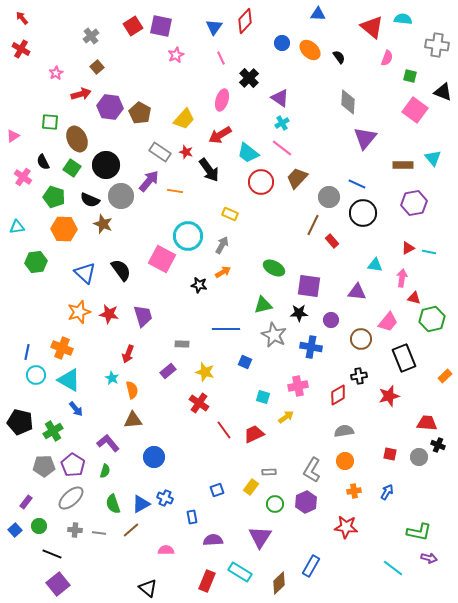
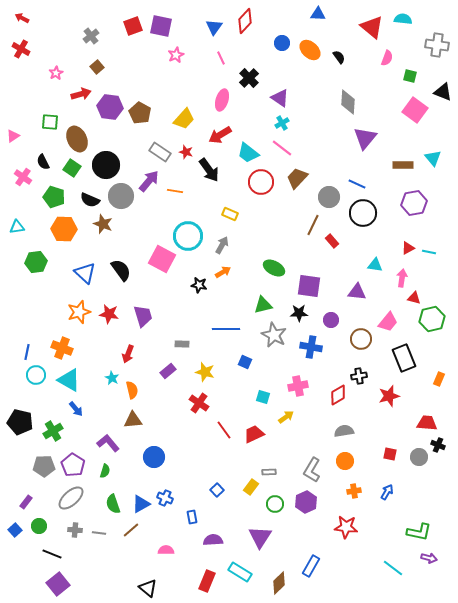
red arrow at (22, 18): rotated 24 degrees counterclockwise
red square at (133, 26): rotated 12 degrees clockwise
orange rectangle at (445, 376): moved 6 px left, 3 px down; rotated 24 degrees counterclockwise
blue square at (217, 490): rotated 24 degrees counterclockwise
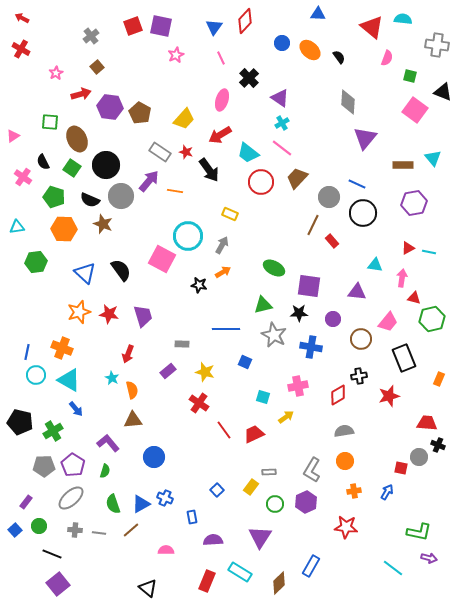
purple circle at (331, 320): moved 2 px right, 1 px up
red square at (390, 454): moved 11 px right, 14 px down
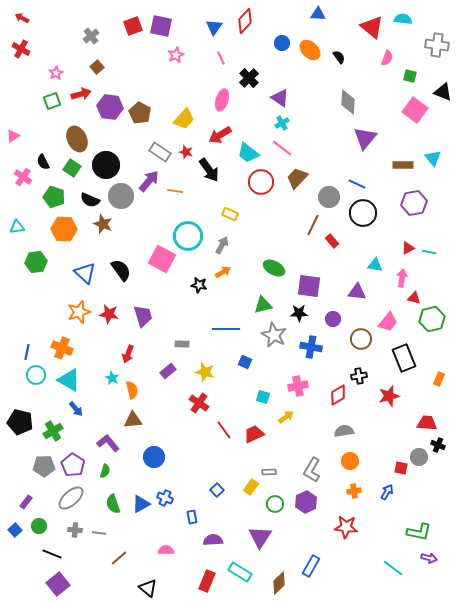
green square at (50, 122): moved 2 px right, 21 px up; rotated 24 degrees counterclockwise
orange circle at (345, 461): moved 5 px right
brown line at (131, 530): moved 12 px left, 28 px down
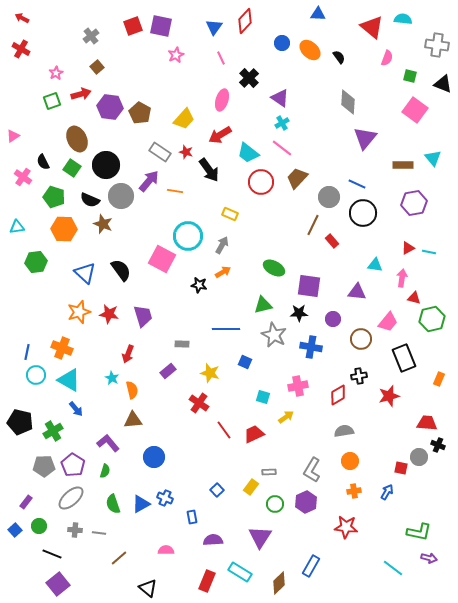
black triangle at (443, 92): moved 8 px up
yellow star at (205, 372): moved 5 px right, 1 px down
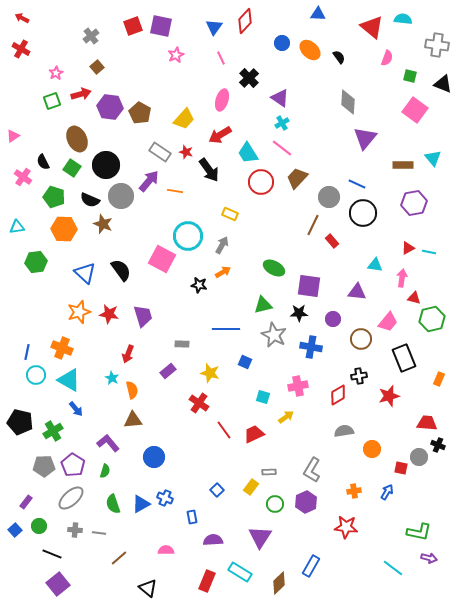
cyan trapezoid at (248, 153): rotated 20 degrees clockwise
orange circle at (350, 461): moved 22 px right, 12 px up
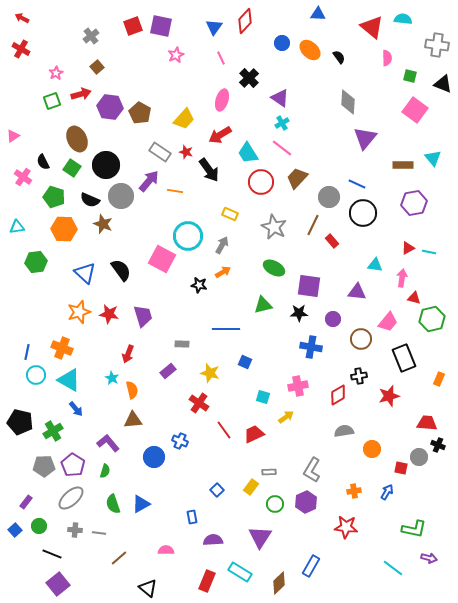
pink semicircle at (387, 58): rotated 21 degrees counterclockwise
gray star at (274, 335): moved 108 px up
blue cross at (165, 498): moved 15 px right, 57 px up
green L-shape at (419, 532): moved 5 px left, 3 px up
